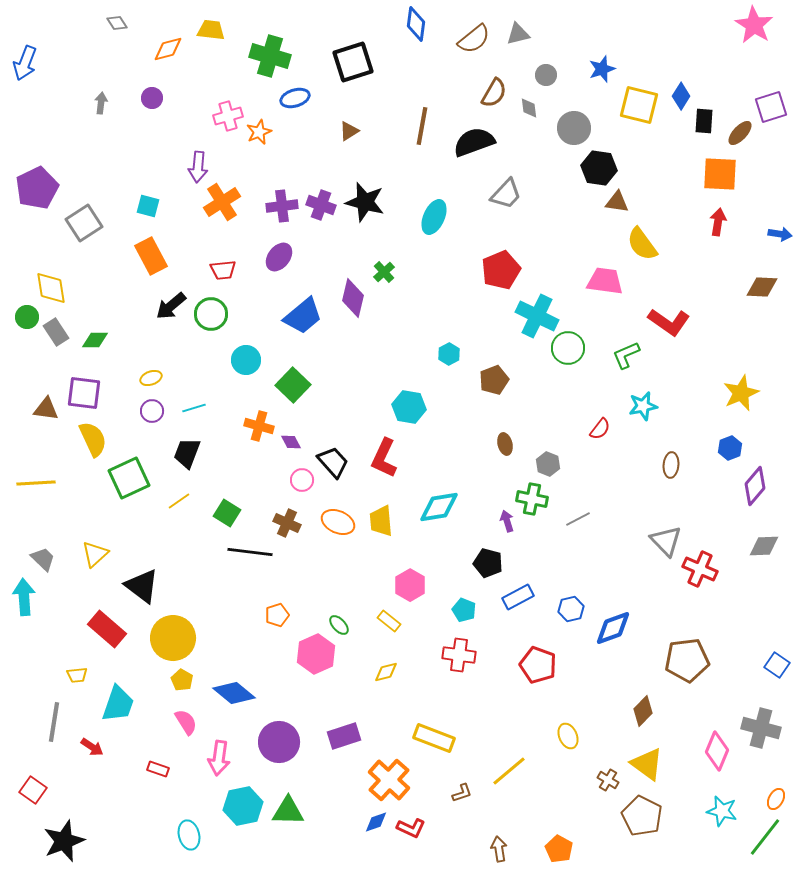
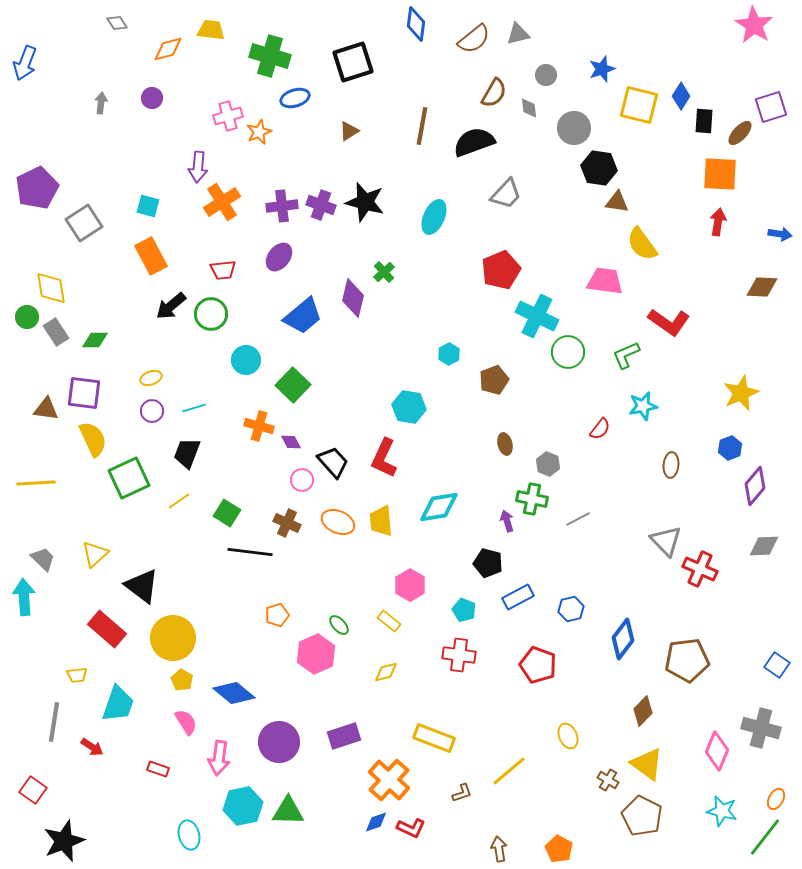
green circle at (568, 348): moved 4 px down
blue diamond at (613, 628): moved 10 px right, 11 px down; rotated 33 degrees counterclockwise
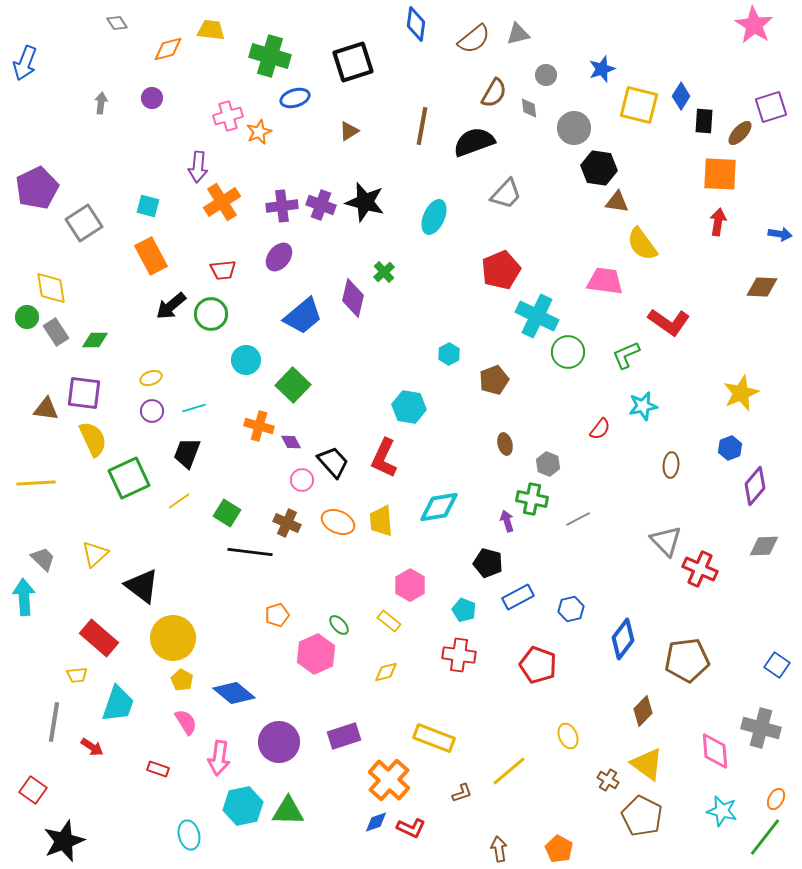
red rectangle at (107, 629): moved 8 px left, 9 px down
pink diamond at (717, 751): moved 2 px left; rotated 27 degrees counterclockwise
